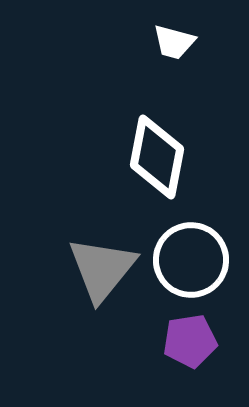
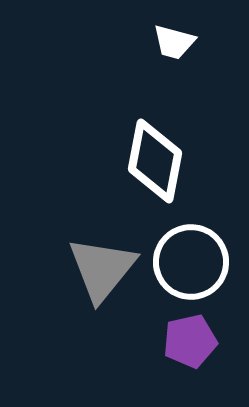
white diamond: moved 2 px left, 4 px down
white circle: moved 2 px down
purple pentagon: rotated 4 degrees counterclockwise
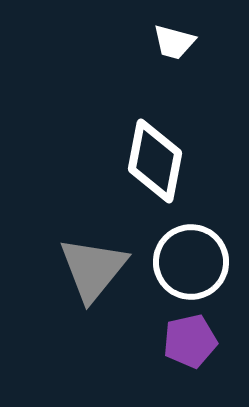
gray triangle: moved 9 px left
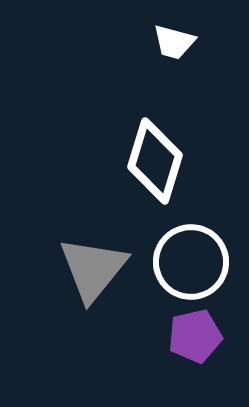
white diamond: rotated 6 degrees clockwise
purple pentagon: moved 5 px right, 5 px up
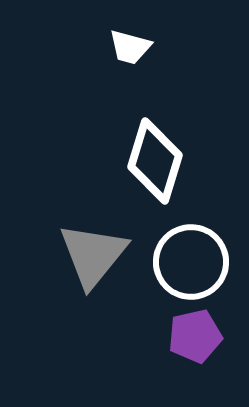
white trapezoid: moved 44 px left, 5 px down
gray triangle: moved 14 px up
